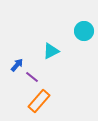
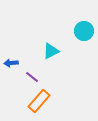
blue arrow: moved 6 px left, 2 px up; rotated 136 degrees counterclockwise
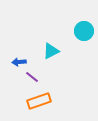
blue arrow: moved 8 px right, 1 px up
orange rectangle: rotated 30 degrees clockwise
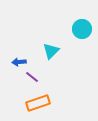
cyan circle: moved 2 px left, 2 px up
cyan triangle: rotated 18 degrees counterclockwise
orange rectangle: moved 1 px left, 2 px down
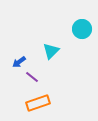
blue arrow: rotated 32 degrees counterclockwise
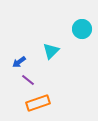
purple line: moved 4 px left, 3 px down
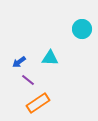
cyan triangle: moved 1 px left, 7 px down; rotated 48 degrees clockwise
orange rectangle: rotated 15 degrees counterclockwise
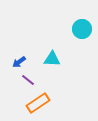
cyan triangle: moved 2 px right, 1 px down
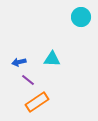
cyan circle: moved 1 px left, 12 px up
blue arrow: rotated 24 degrees clockwise
orange rectangle: moved 1 px left, 1 px up
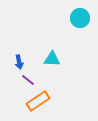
cyan circle: moved 1 px left, 1 px down
blue arrow: rotated 88 degrees counterclockwise
orange rectangle: moved 1 px right, 1 px up
